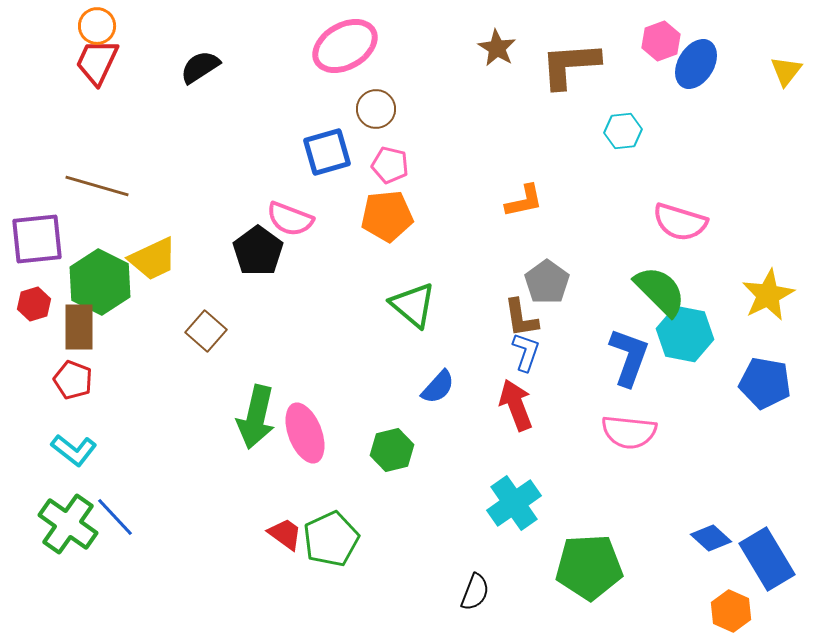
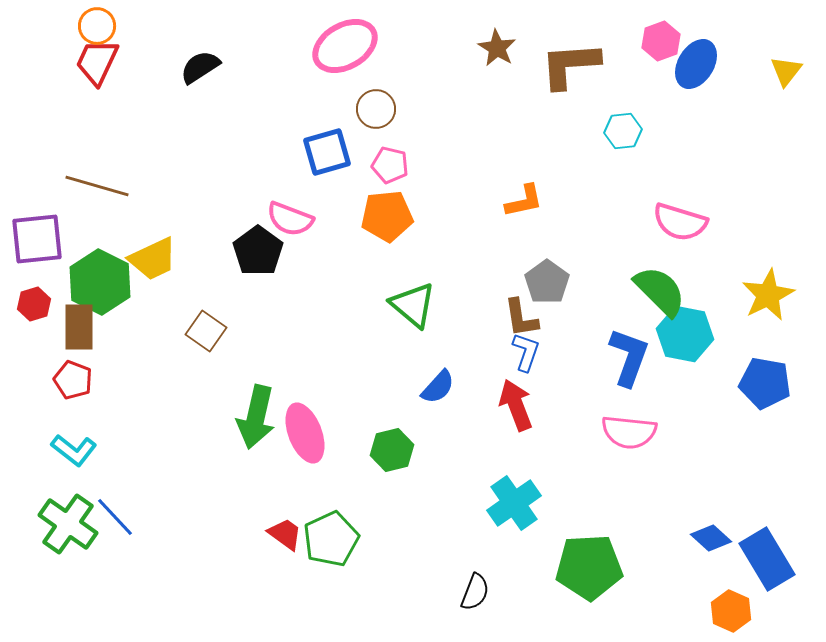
brown square at (206, 331): rotated 6 degrees counterclockwise
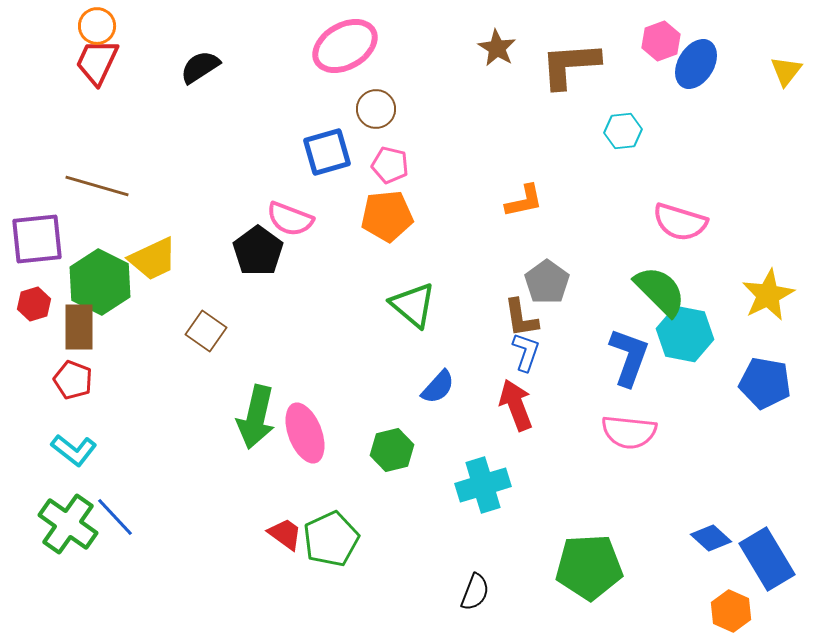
cyan cross at (514, 503): moved 31 px left, 18 px up; rotated 18 degrees clockwise
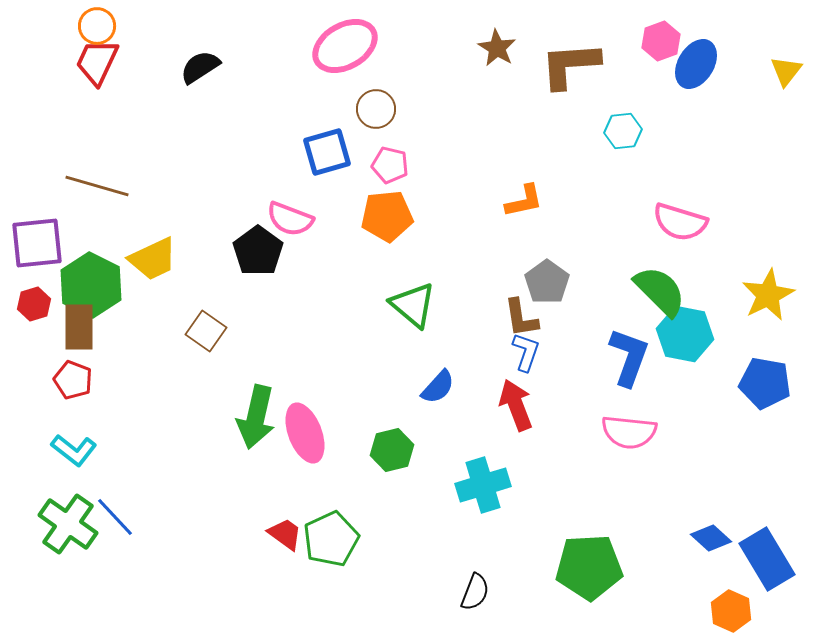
purple square at (37, 239): moved 4 px down
green hexagon at (100, 282): moved 9 px left, 3 px down
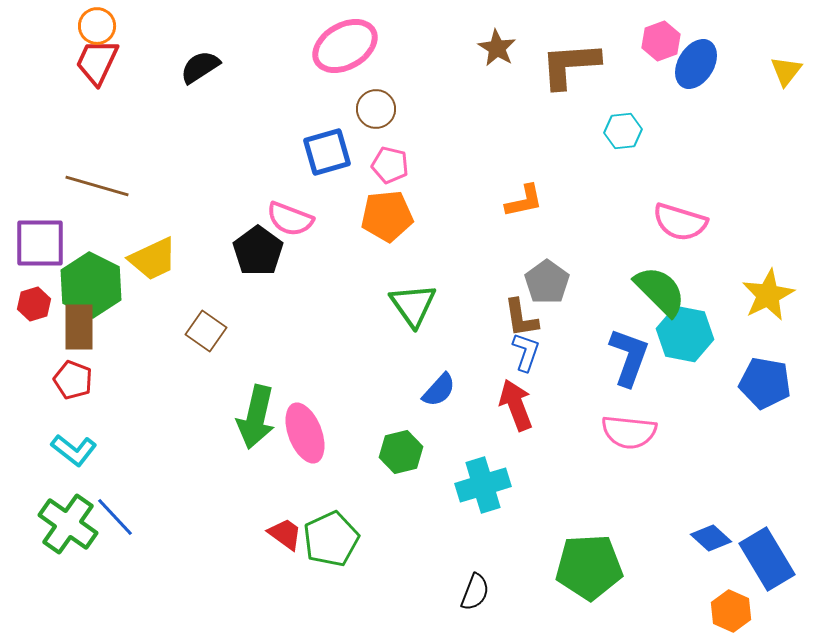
purple square at (37, 243): moved 3 px right; rotated 6 degrees clockwise
green triangle at (413, 305): rotated 15 degrees clockwise
blue semicircle at (438, 387): moved 1 px right, 3 px down
green hexagon at (392, 450): moved 9 px right, 2 px down
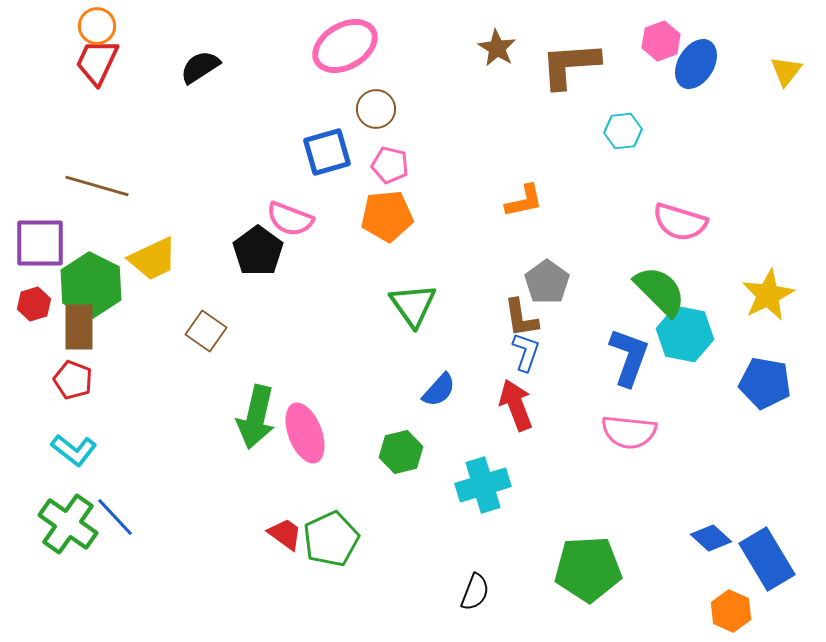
green pentagon at (589, 567): moved 1 px left, 2 px down
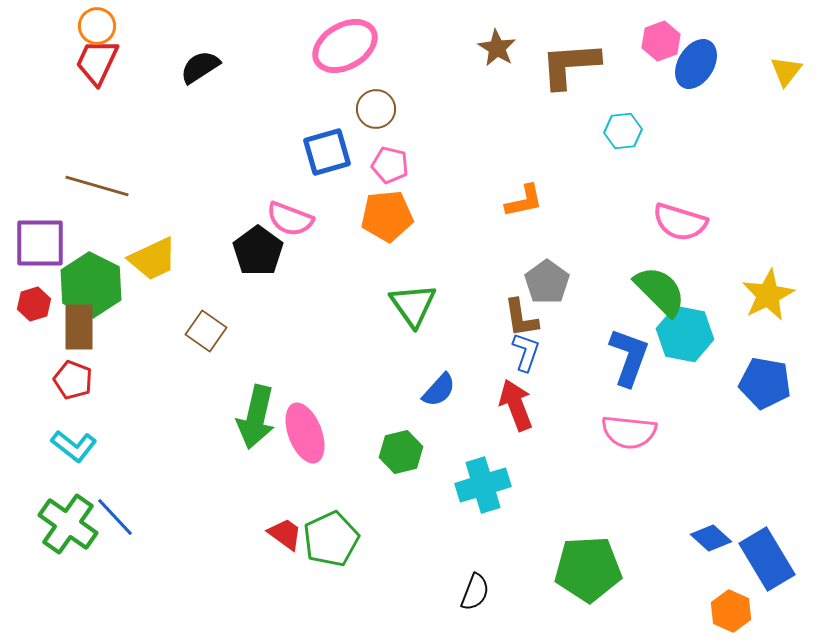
cyan L-shape at (74, 450): moved 4 px up
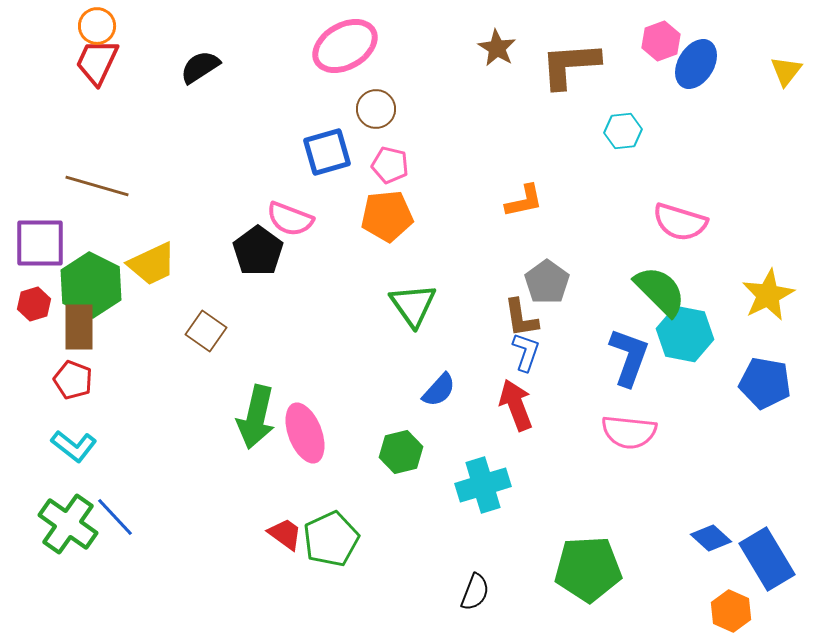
yellow trapezoid at (153, 259): moved 1 px left, 5 px down
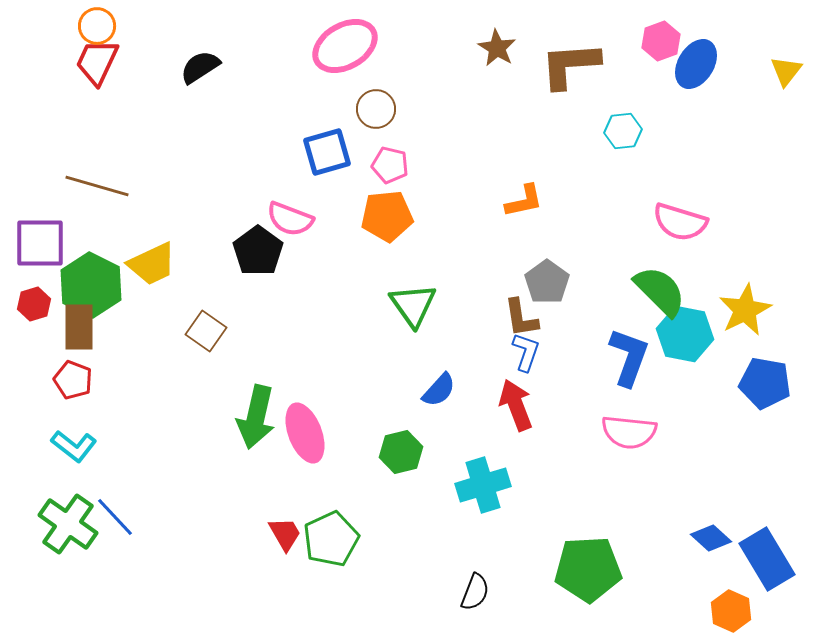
yellow star at (768, 295): moved 23 px left, 15 px down
red trapezoid at (285, 534): rotated 24 degrees clockwise
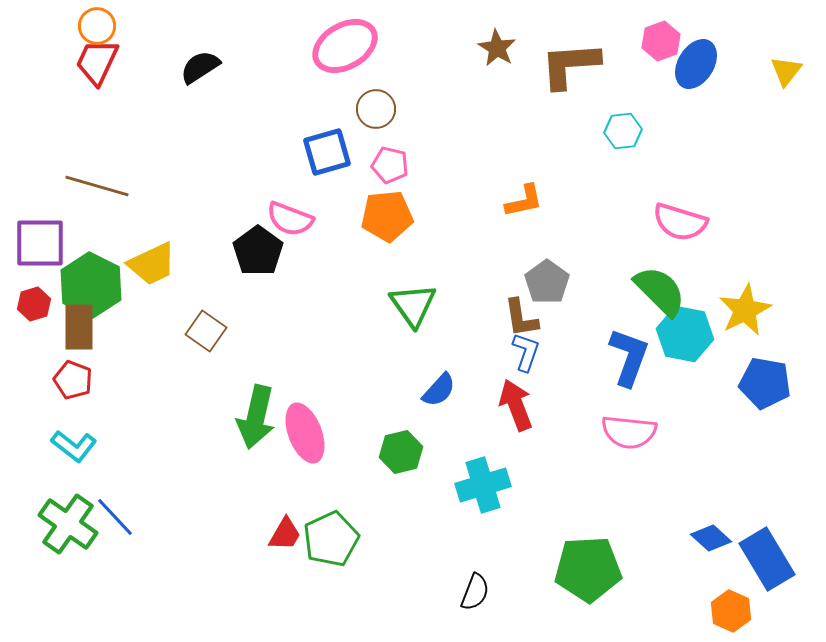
red trapezoid at (285, 534): rotated 60 degrees clockwise
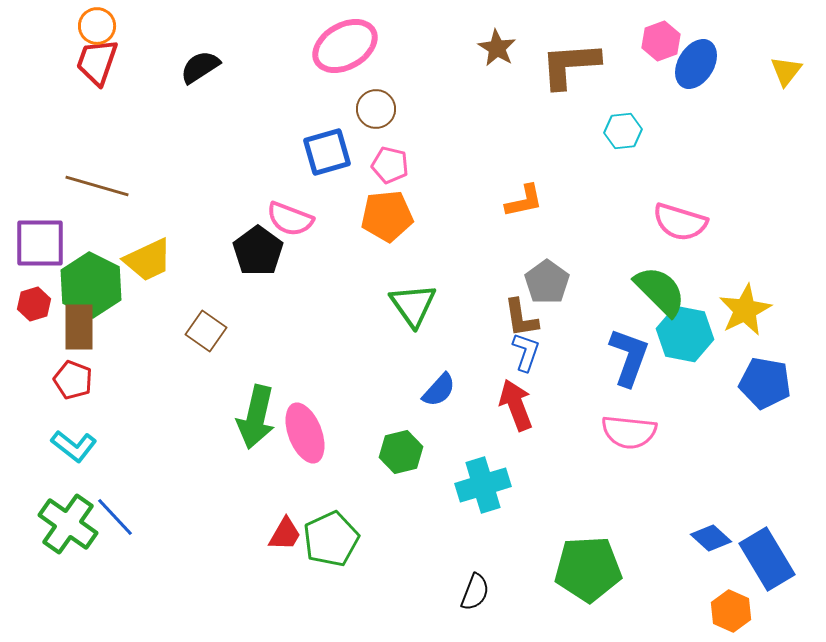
red trapezoid at (97, 62): rotated 6 degrees counterclockwise
yellow trapezoid at (152, 264): moved 4 px left, 4 px up
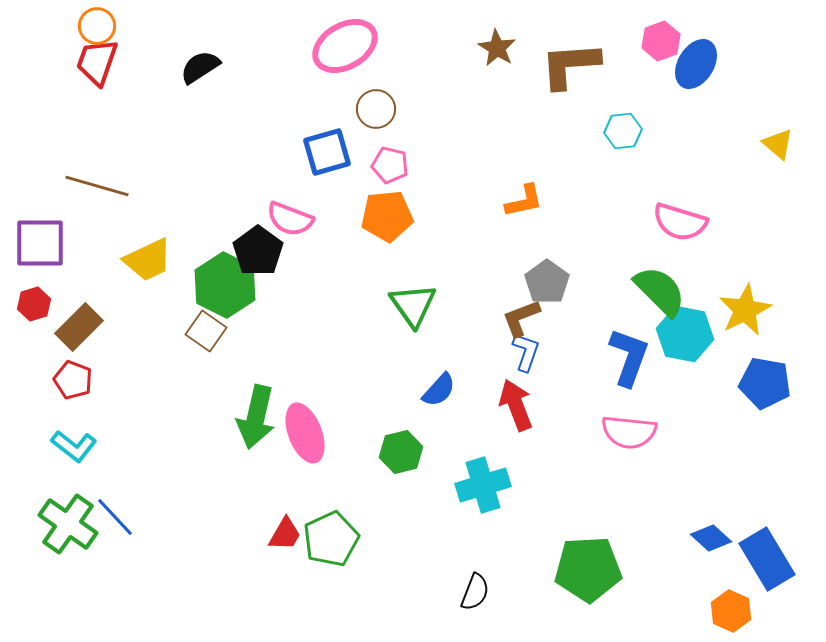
yellow triangle at (786, 71): moved 8 px left, 73 px down; rotated 28 degrees counterclockwise
green hexagon at (91, 285): moved 134 px right
brown L-shape at (521, 318): rotated 78 degrees clockwise
brown rectangle at (79, 327): rotated 45 degrees clockwise
